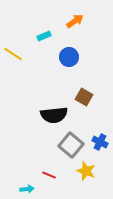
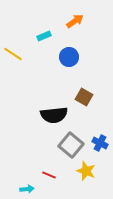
blue cross: moved 1 px down
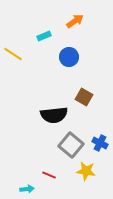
yellow star: rotated 12 degrees counterclockwise
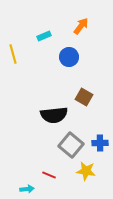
orange arrow: moved 6 px right, 5 px down; rotated 18 degrees counterclockwise
yellow line: rotated 42 degrees clockwise
blue cross: rotated 28 degrees counterclockwise
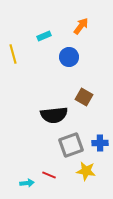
gray square: rotated 30 degrees clockwise
cyan arrow: moved 6 px up
